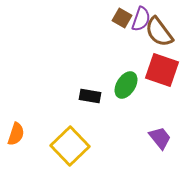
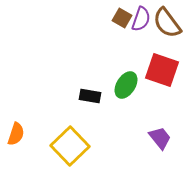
brown semicircle: moved 8 px right, 9 px up
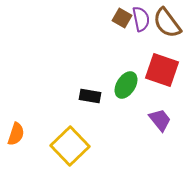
purple semicircle: rotated 30 degrees counterclockwise
purple trapezoid: moved 18 px up
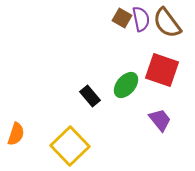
green ellipse: rotated 8 degrees clockwise
black rectangle: rotated 40 degrees clockwise
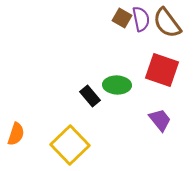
green ellipse: moved 9 px left; rotated 52 degrees clockwise
yellow square: moved 1 px up
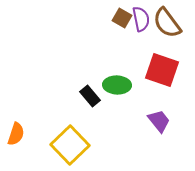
purple trapezoid: moved 1 px left, 1 px down
